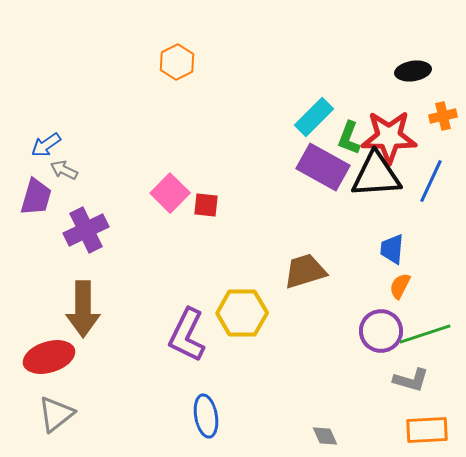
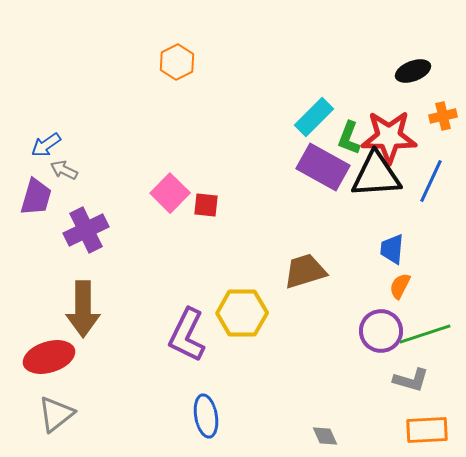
black ellipse: rotated 12 degrees counterclockwise
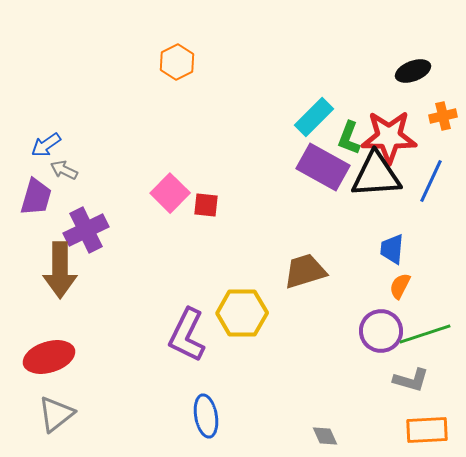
brown arrow: moved 23 px left, 39 px up
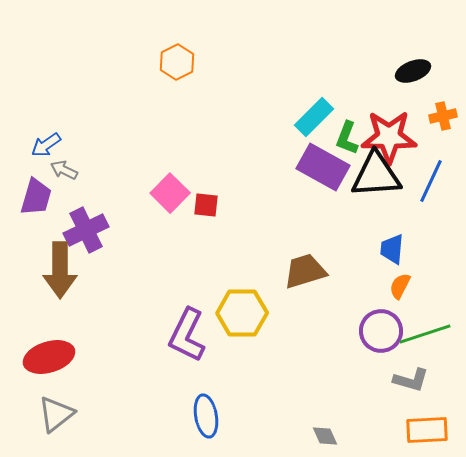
green L-shape: moved 2 px left
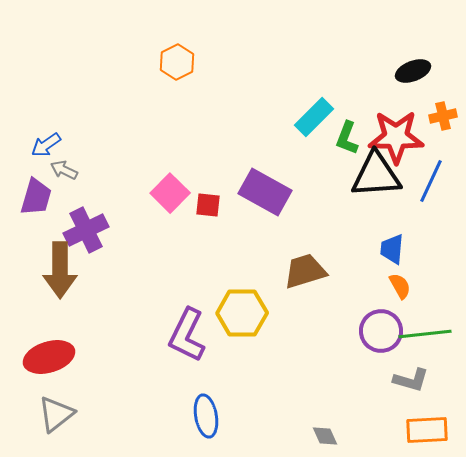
red star: moved 7 px right
purple rectangle: moved 58 px left, 25 px down
red square: moved 2 px right
orange semicircle: rotated 124 degrees clockwise
green line: rotated 12 degrees clockwise
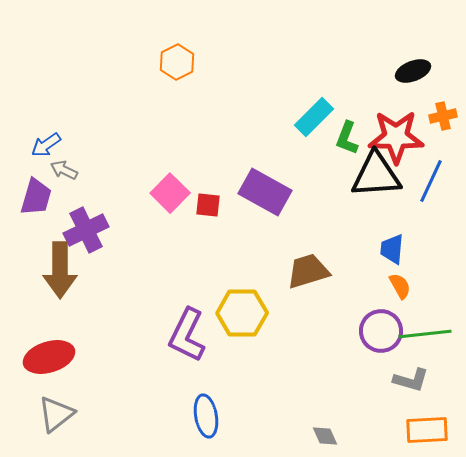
brown trapezoid: moved 3 px right
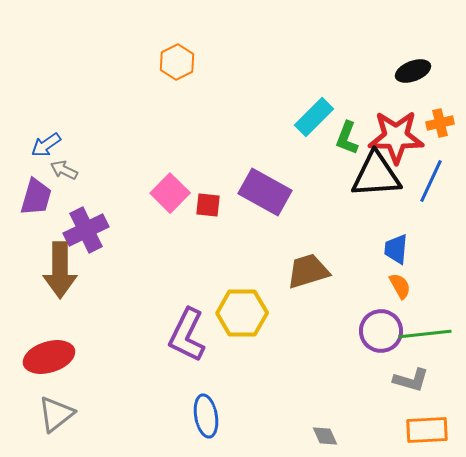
orange cross: moved 3 px left, 7 px down
blue trapezoid: moved 4 px right
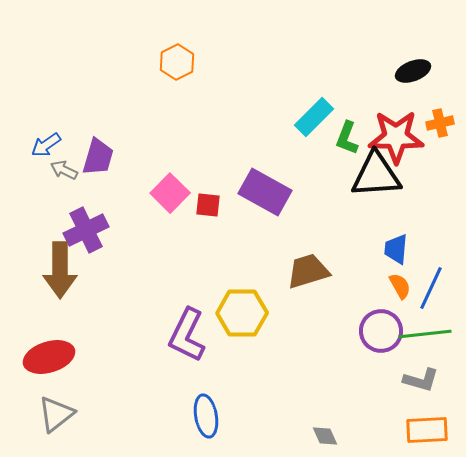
blue line: moved 107 px down
purple trapezoid: moved 62 px right, 40 px up
gray L-shape: moved 10 px right
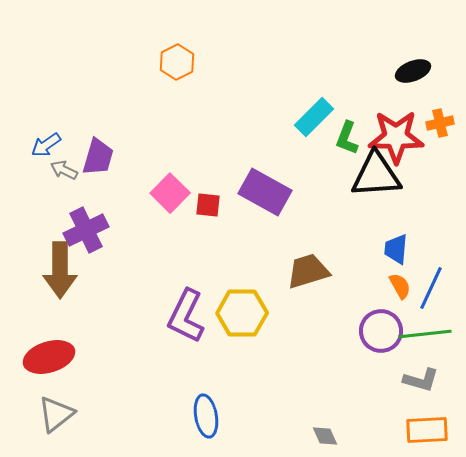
purple L-shape: moved 1 px left, 19 px up
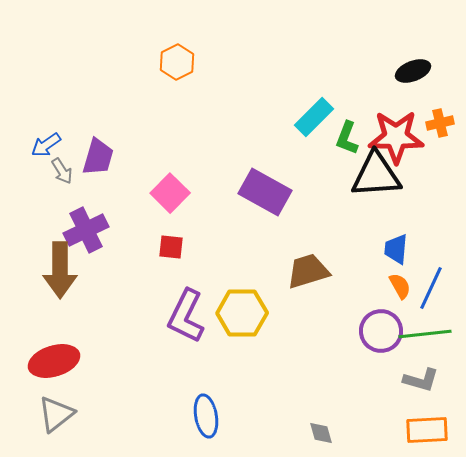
gray arrow: moved 2 px left, 1 px down; rotated 148 degrees counterclockwise
red square: moved 37 px left, 42 px down
red ellipse: moved 5 px right, 4 px down
gray diamond: moved 4 px left, 3 px up; rotated 8 degrees clockwise
